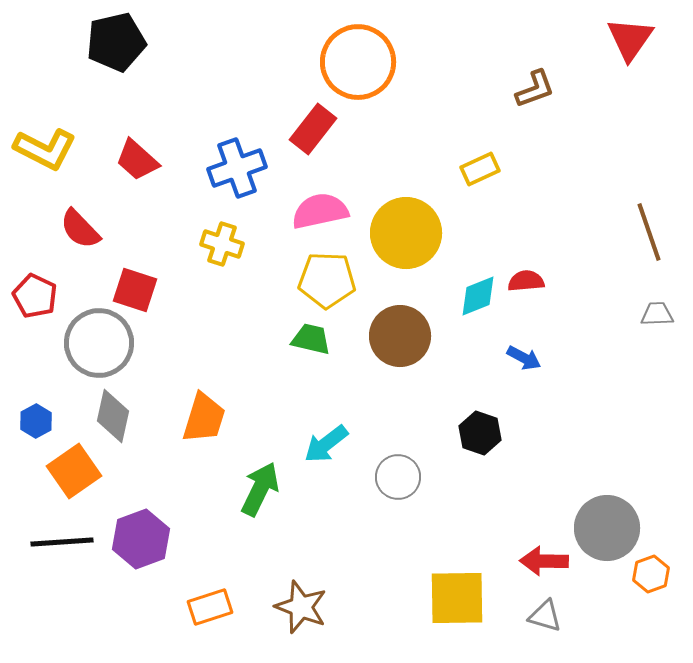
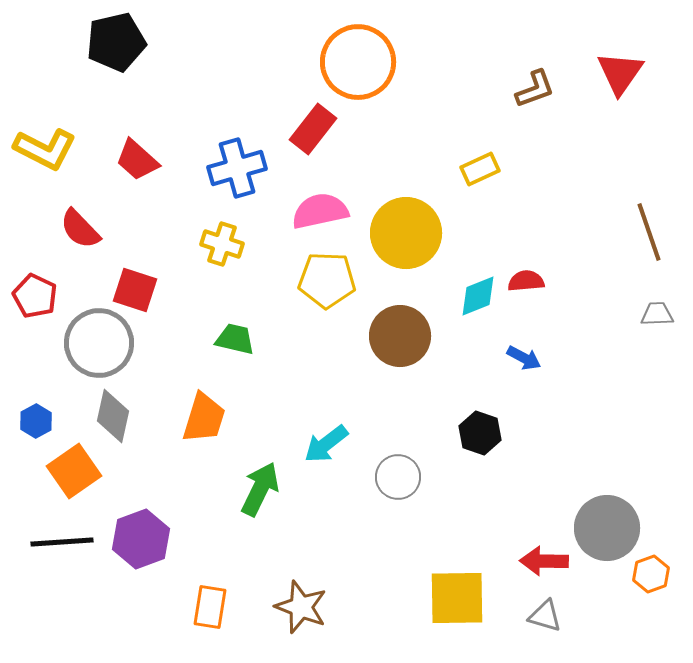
red triangle at (630, 39): moved 10 px left, 34 px down
blue cross at (237, 168): rotated 4 degrees clockwise
green trapezoid at (311, 339): moved 76 px left
orange rectangle at (210, 607): rotated 63 degrees counterclockwise
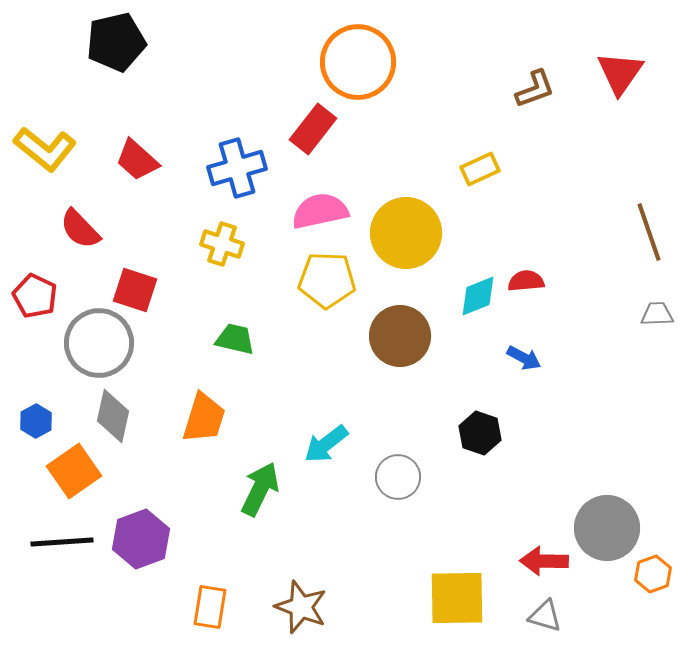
yellow L-shape at (45, 149): rotated 12 degrees clockwise
orange hexagon at (651, 574): moved 2 px right
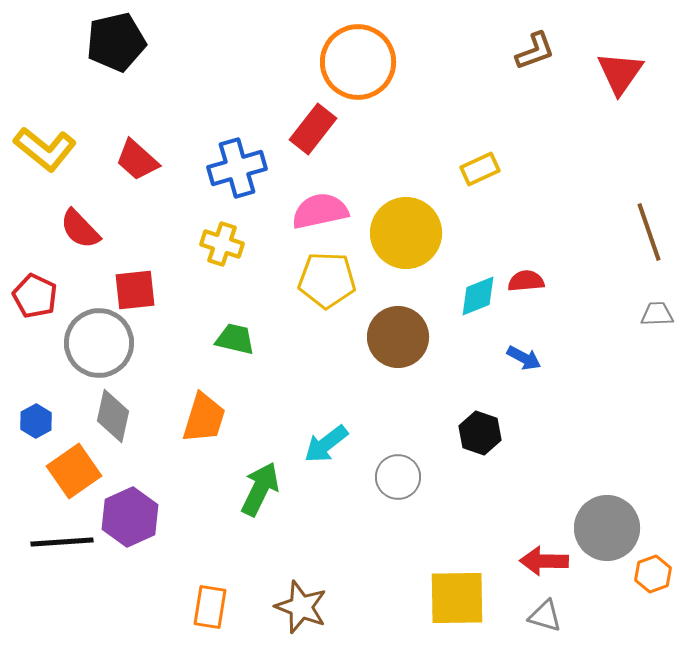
brown L-shape at (535, 89): moved 38 px up
red square at (135, 290): rotated 24 degrees counterclockwise
brown circle at (400, 336): moved 2 px left, 1 px down
purple hexagon at (141, 539): moved 11 px left, 22 px up; rotated 4 degrees counterclockwise
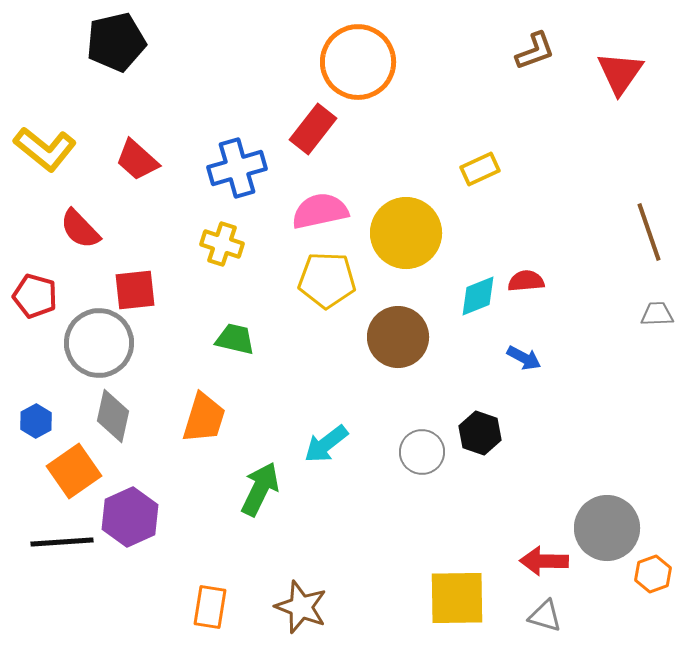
red pentagon at (35, 296): rotated 9 degrees counterclockwise
gray circle at (398, 477): moved 24 px right, 25 px up
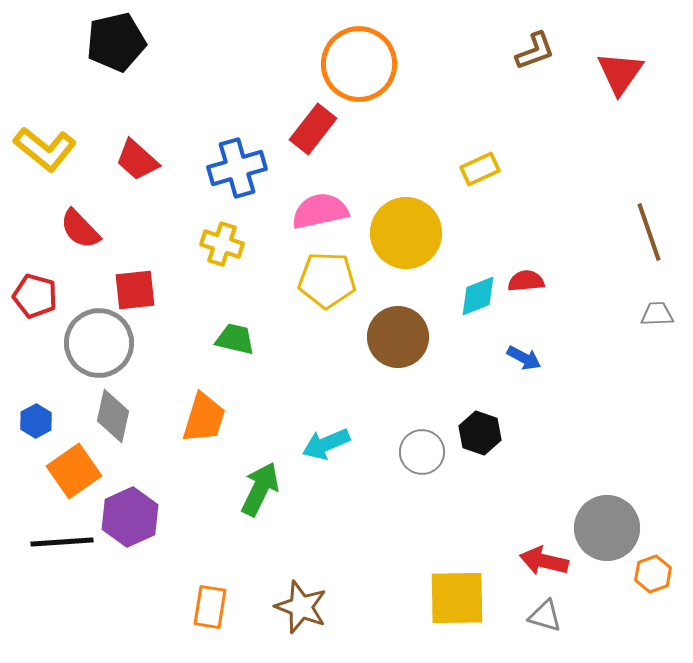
orange circle at (358, 62): moved 1 px right, 2 px down
cyan arrow at (326, 444): rotated 15 degrees clockwise
red arrow at (544, 561): rotated 12 degrees clockwise
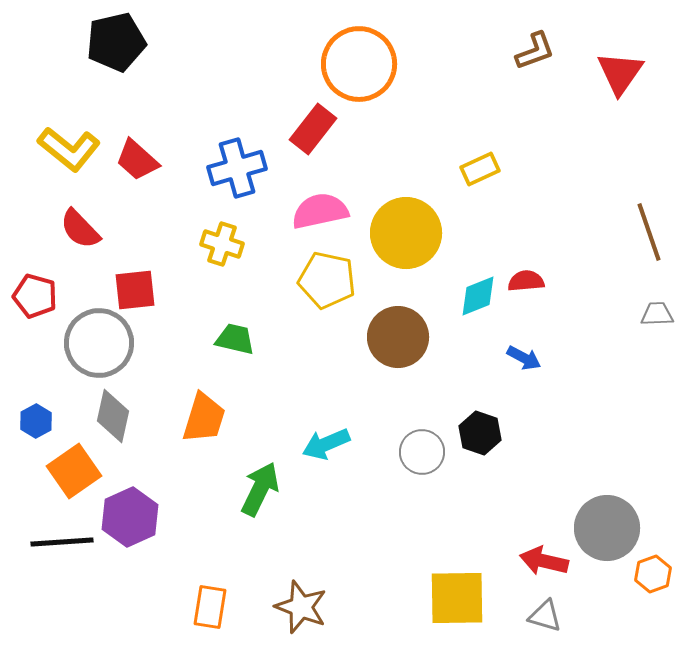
yellow L-shape at (45, 149): moved 24 px right
yellow pentagon at (327, 280): rotated 10 degrees clockwise
